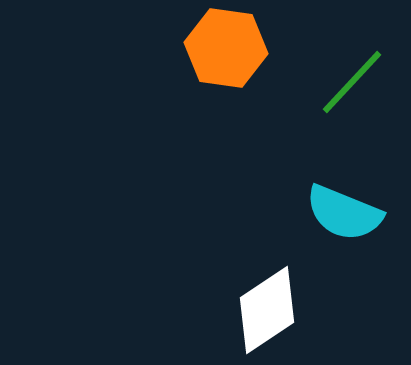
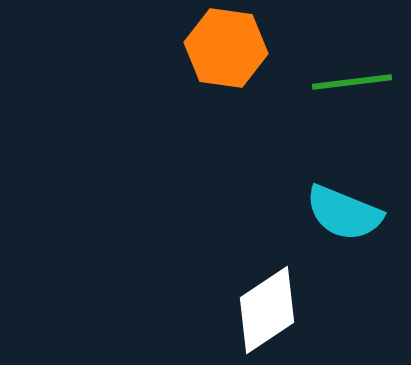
green line: rotated 40 degrees clockwise
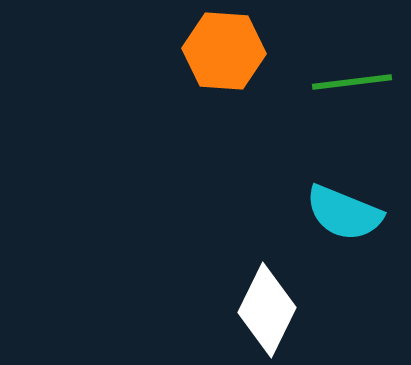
orange hexagon: moved 2 px left, 3 px down; rotated 4 degrees counterclockwise
white diamond: rotated 30 degrees counterclockwise
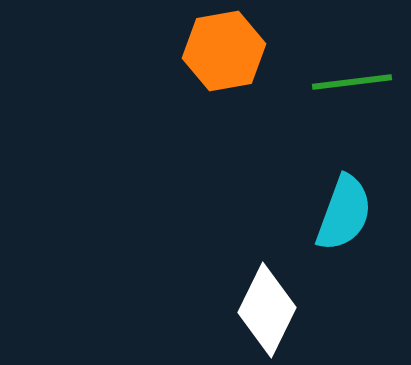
orange hexagon: rotated 14 degrees counterclockwise
cyan semicircle: rotated 92 degrees counterclockwise
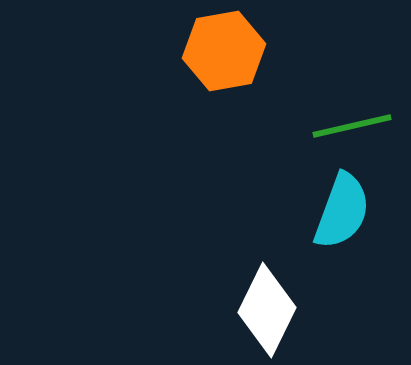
green line: moved 44 px down; rotated 6 degrees counterclockwise
cyan semicircle: moved 2 px left, 2 px up
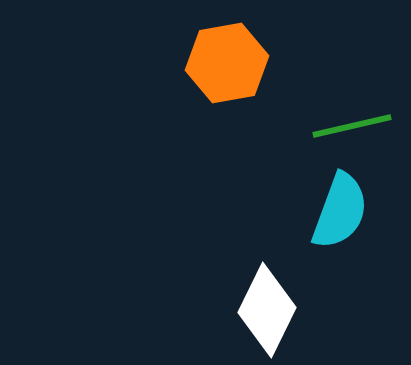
orange hexagon: moved 3 px right, 12 px down
cyan semicircle: moved 2 px left
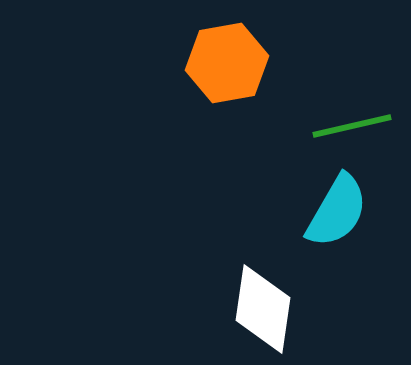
cyan semicircle: moved 3 px left; rotated 10 degrees clockwise
white diamond: moved 4 px left, 1 px up; rotated 18 degrees counterclockwise
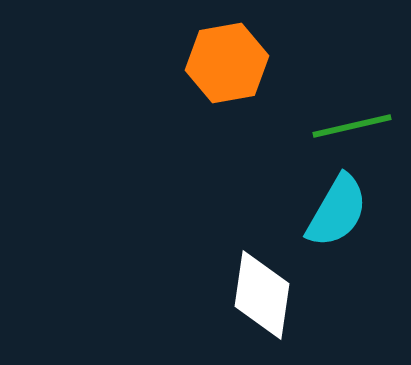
white diamond: moved 1 px left, 14 px up
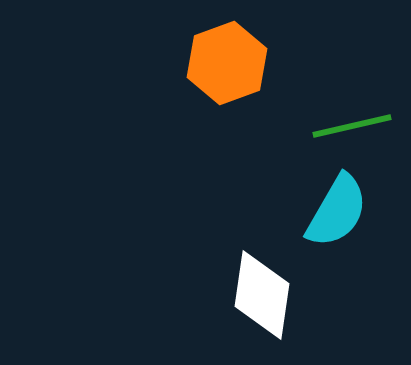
orange hexagon: rotated 10 degrees counterclockwise
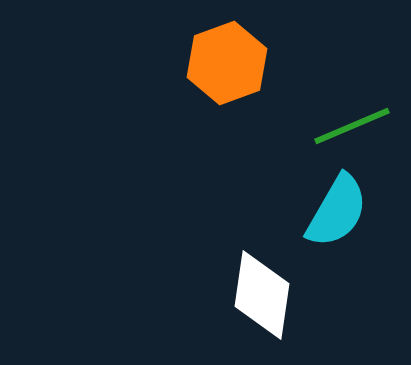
green line: rotated 10 degrees counterclockwise
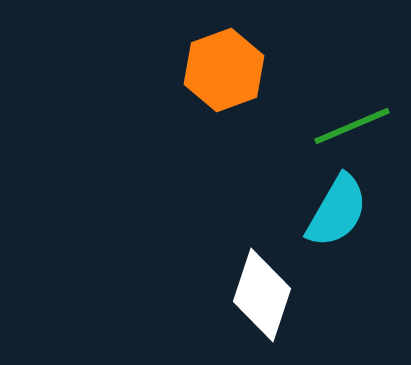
orange hexagon: moved 3 px left, 7 px down
white diamond: rotated 10 degrees clockwise
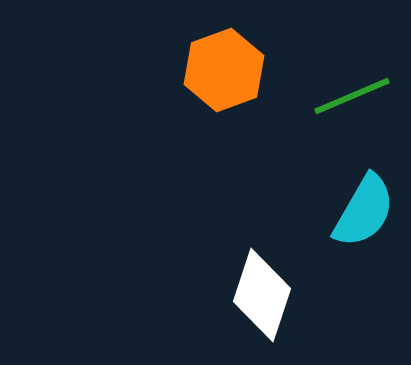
green line: moved 30 px up
cyan semicircle: moved 27 px right
